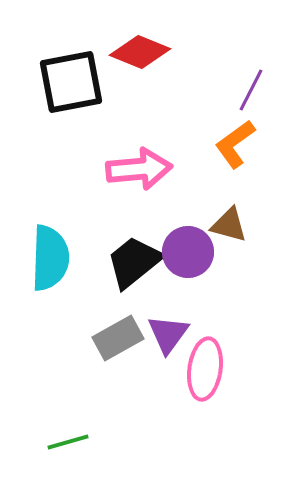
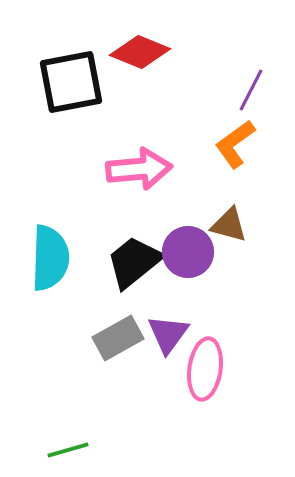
green line: moved 8 px down
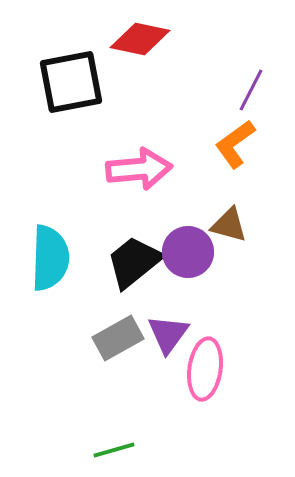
red diamond: moved 13 px up; rotated 10 degrees counterclockwise
green line: moved 46 px right
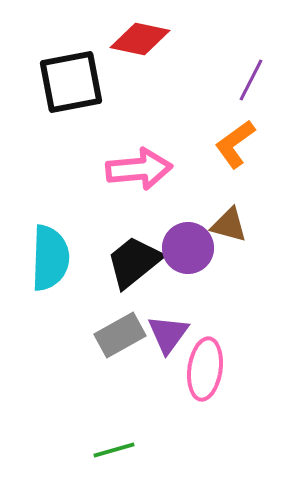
purple line: moved 10 px up
purple circle: moved 4 px up
gray rectangle: moved 2 px right, 3 px up
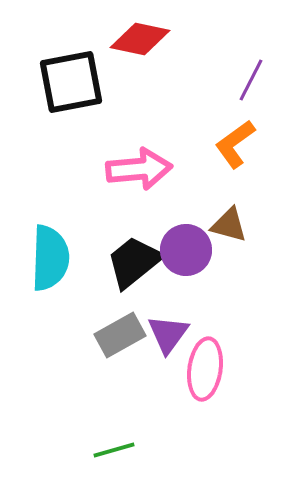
purple circle: moved 2 px left, 2 px down
